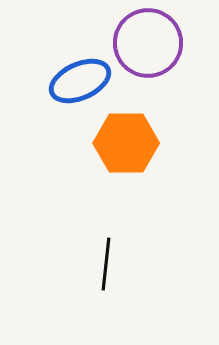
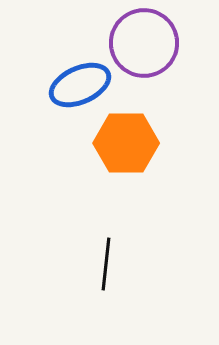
purple circle: moved 4 px left
blue ellipse: moved 4 px down
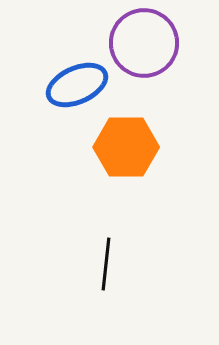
blue ellipse: moved 3 px left
orange hexagon: moved 4 px down
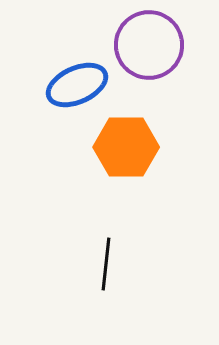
purple circle: moved 5 px right, 2 px down
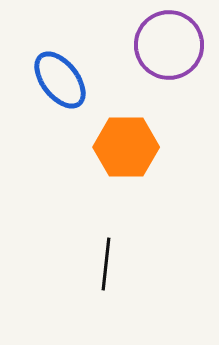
purple circle: moved 20 px right
blue ellipse: moved 17 px left, 5 px up; rotated 76 degrees clockwise
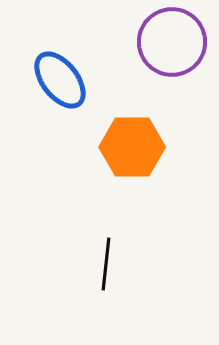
purple circle: moved 3 px right, 3 px up
orange hexagon: moved 6 px right
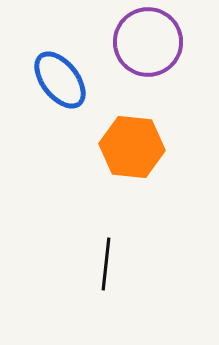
purple circle: moved 24 px left
orange hexagon: rotated 6 degrees clockwise
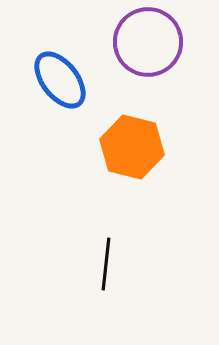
orange hexagon: rotated 8 degrees clockwise
